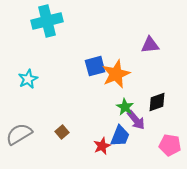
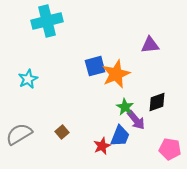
pink pentagon: moved 4 px down
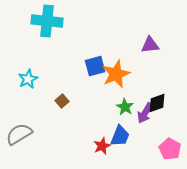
cyan cross: rotated 20 degrees clockwise
black diamond: moved 1 px down
purple arrow: moved 9 px right, 7 px up; rotated 70 degrees clockwise
brown square: moved 31 px up
pink pentagon: rotated 20 degrees clockwise
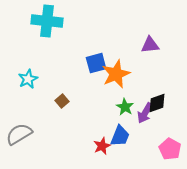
blue square: moved 1 px right, 3 px up
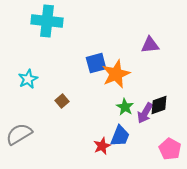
black diamond: moved 2 px right, 2 px down
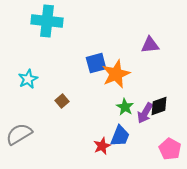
black diamond: moved 1 px down
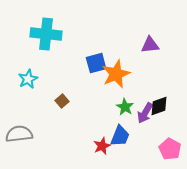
cyan cross: moved 1 px left, 13 px down
gray semicircle: rotated 24 degrees clockwise
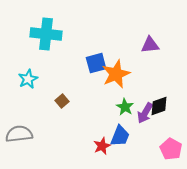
pink pentagon: moved 1 px right
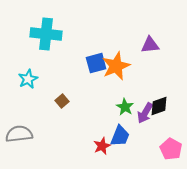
orange star: moved 8 px up
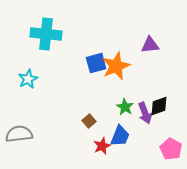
brown square: moved 27 px right, 20 px down
purple arrow: rotated 50 degrees counterclockwise
